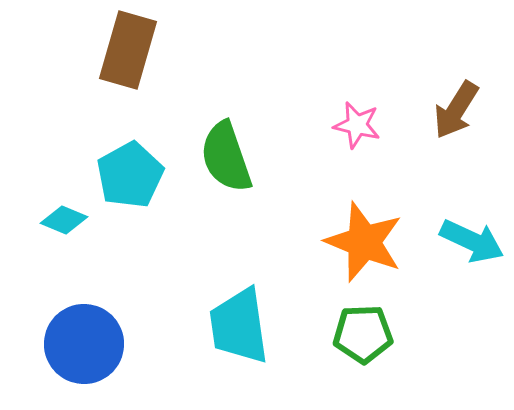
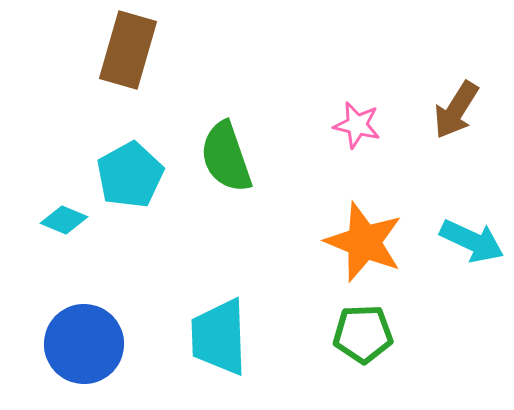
cyan trapezoid: moved 20 px left, 11 px down; rotated 6 degrees clockwise
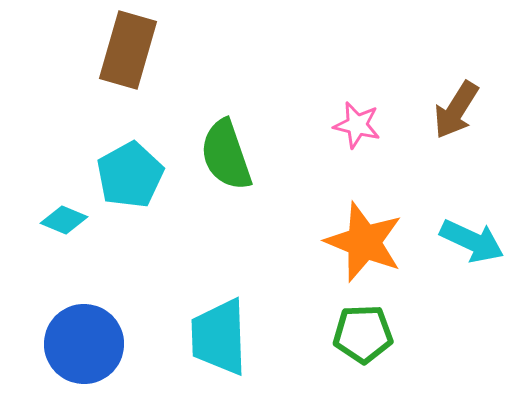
green semicircle: moved 2 px up
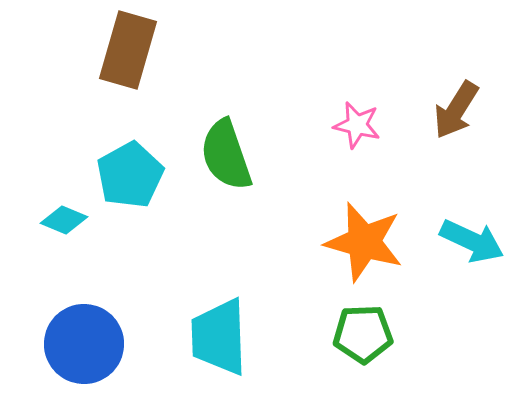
orange star: rotated 6 degrees counterclockwise
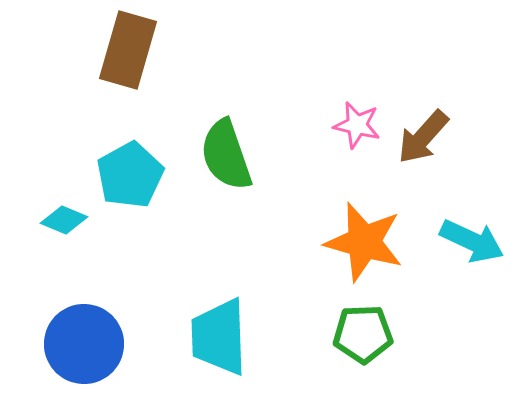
brown arrow: moved 33 px left, 27 px down; rotated 10 degrees clockwise
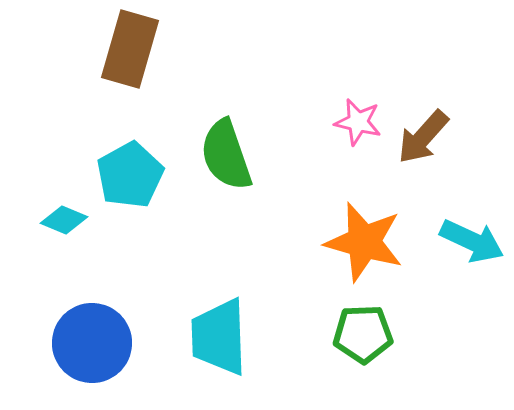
brown rectangle: moved 2 px right, 1 px up
pink star: moved 1 px right, 3 px up
blue circle: moved 8 px right, 1 px up
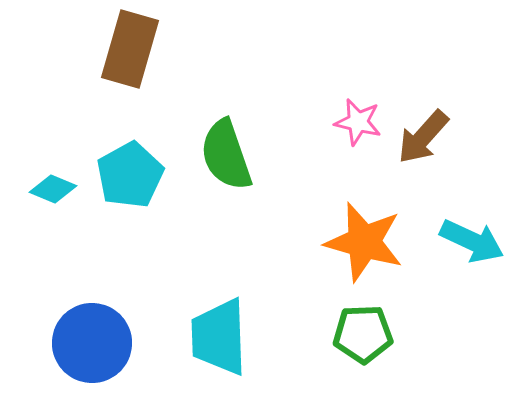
cyan diamond: moved 11 px left, 31 px up
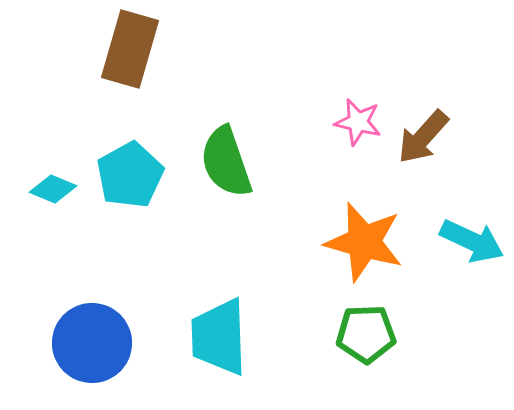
green semicircle: moved 7 px down
green pentagon: moved 3 px right
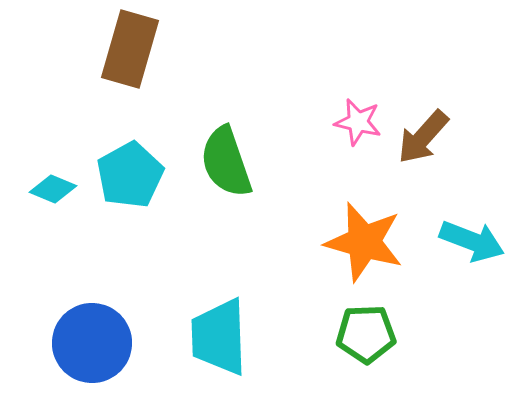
cyan arrow: rotated 4 degrees counterclockwise
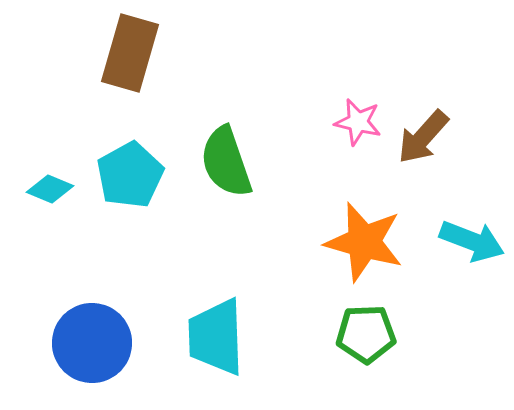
brown rectangle: moved 4 px down
cyan diamond: moved 3 px left
cyan trapezoid: moved 3 px left
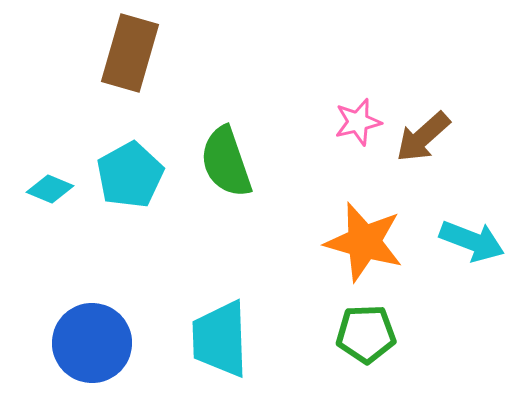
pink star: rotated 27 degrees counterclockwise
brown arrow: rotated 6 degrees clockwise
cyan trapezoid: moved 4 px right, 2 px down
